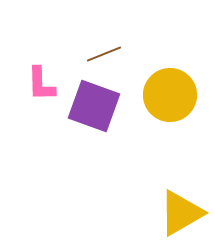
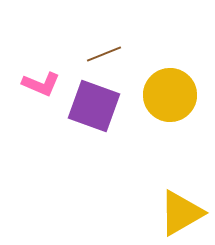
pink L-shape: rotated 66 degrees counterclockwise
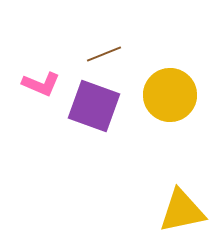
yellow triangle: moved 1 px right, 2 px up; rotated 18 degrees clockwise
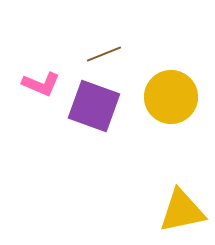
yellow circle: moved 1 px right, 2 px down
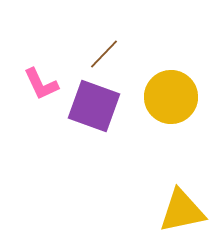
brown line: rotated 24 degrees counterclockwise
pink L-shape: rotated 42 degrees clockwise
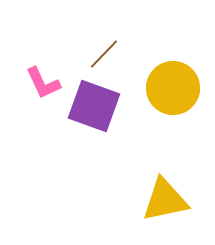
pink L-shape: moved 2 px right, 1 px up
yellow circle: moved 2 px right, 9 px up
yellow triangle: moved 17 px left, 11 px up
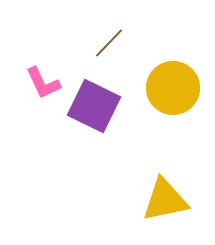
brown line: moved 5 px right, 11 px up
purple square: rotated 6 degrees clockwise
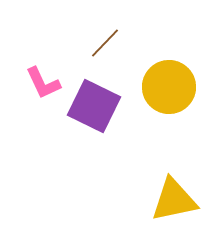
brown line: moved 4 px left
yellow circle: moved 4 px left, 1 px up
yellow triangle: moved 9 px right
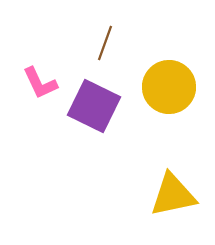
brown line: rotated 24 degrees counterclockwise
pink L-shape: moved 3 px left
yellow triangle: moved 1 px left, 5 px up
